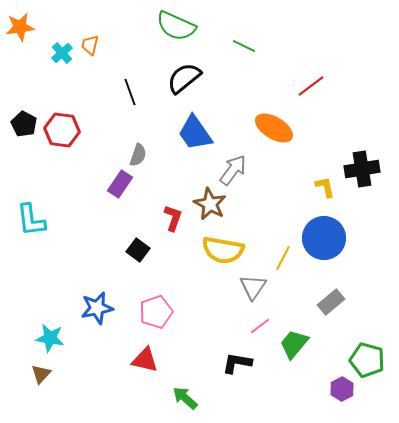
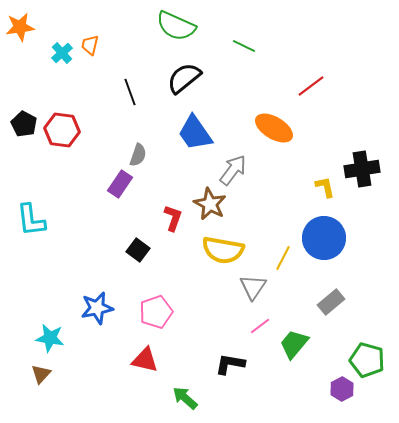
black L-shape: moved 7 px left, 1 px down
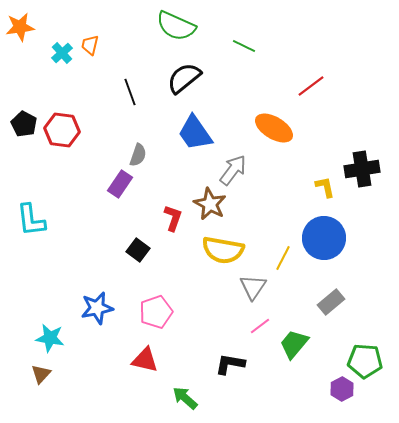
green pentagon: moved 2 px left, 1 px down; rotated 12 degrees counterclockwise
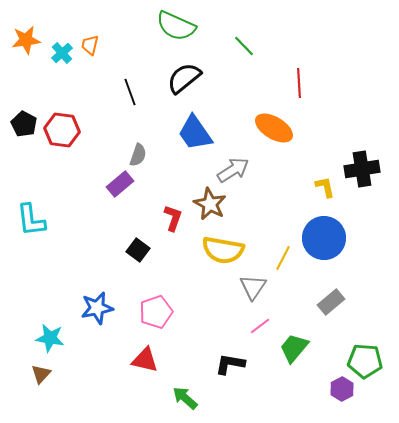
orange star: moved 6 px right, 13 px down
green line: rotated 20 degrees clockwise
red line: moved 12 px left, 3 px up; rotated 56 degrees counterclockwise
gray arrow: rotated 20 degrees clockwise
purple rectangle: rotated 16 degrees clockwise
green trapezoid: moved 4 px down
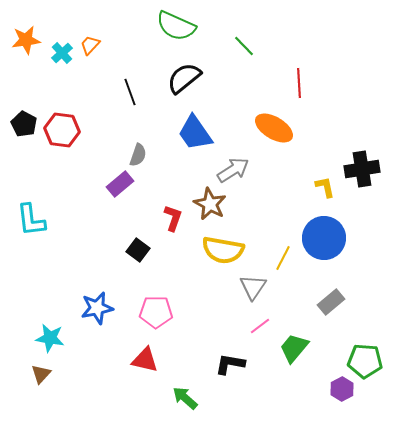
orange trapezoid: rotated 30 degrees clockwise
pink pentagon: rotated 20 degrees clockwise
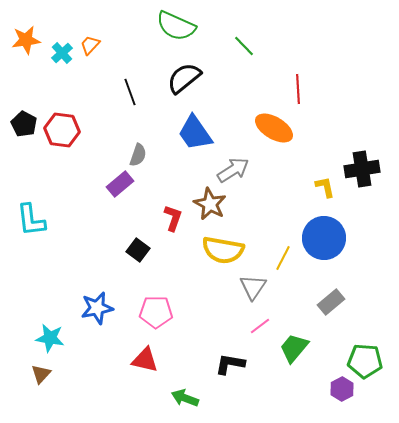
red line: moved 1 px left, 6 px down
green arrow: rotated 20 degrees counterclockwise
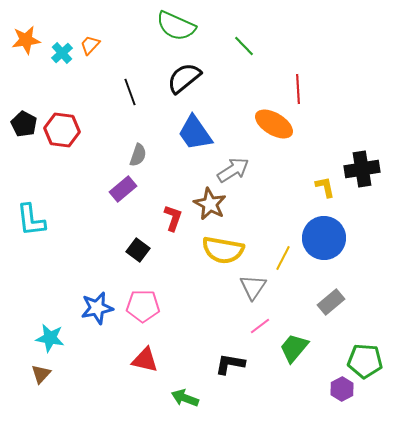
orange ellipse: moved 4 px up
purple rectangle: moved 3 px right, 5 px down
pink pentagon: moved 13 px left, 6 px up
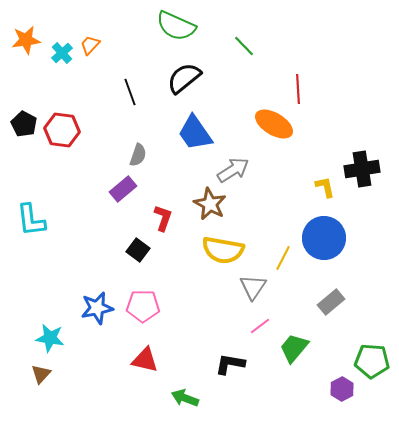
red L-shape: moved 10 px left
green pentagon: moved 7 px right
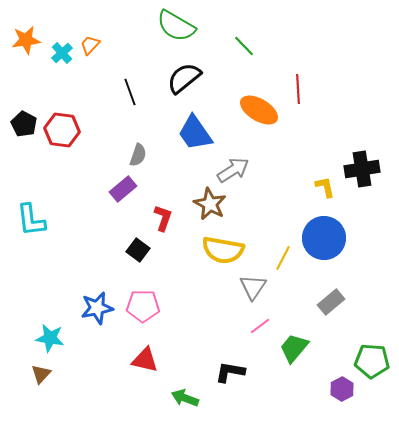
green semicircle: rotated 6 degrees clockwise
orange ellipse: moved 15 px left, 14 px up
black L-shape: moved 8 px down
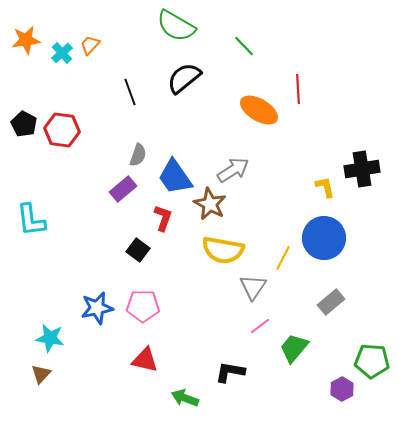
blue trapezoid: moved 20 px left, 44 px down
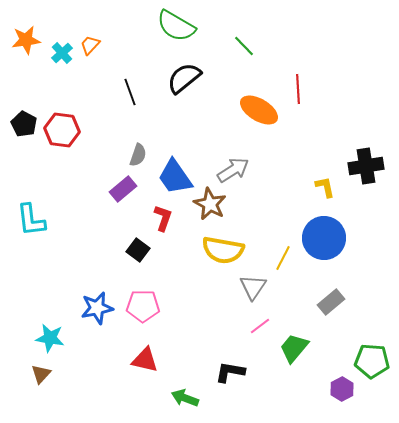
black cross: moved 4 px right, 3 px up
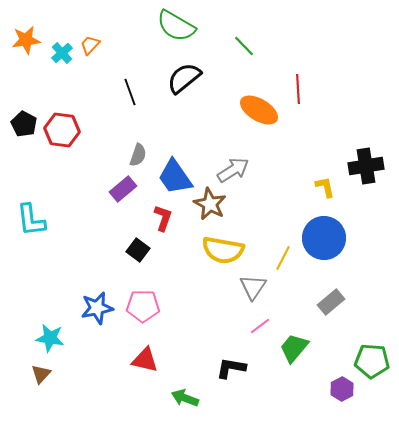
black L-shape: moved 1 px right, 4 px up
